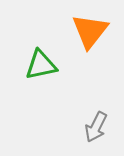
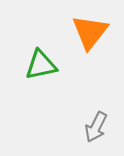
orange triangle: moved 1 px down
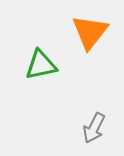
gray arrow: moved 2 px left, 1 px down
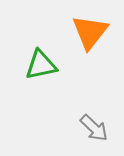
gray arrow: rotated 72 degrees counterclockwise
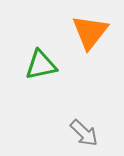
gray arrow: moved 10 px left, 5 px down
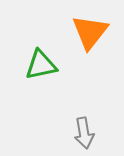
gray arrow: rotated 36 degrees clockwise
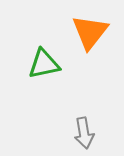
green triangle: moved 3 px right, 1 px up
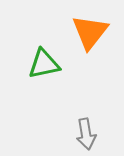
gray arrow: moved 2 px right, 1 px down
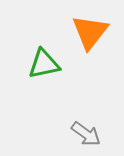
gray arrow: rotated 44 degrees counterclockwise
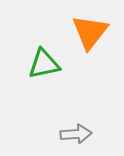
gray arrow: moved 10 px left; rotated 40 degrees counterclockwise
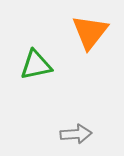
green triangle: moved 8 px left, 1 px down
